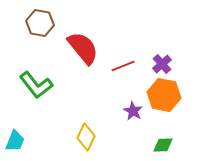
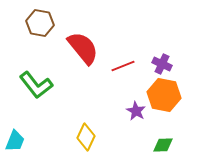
purple cross: rotated 24 degrees counterclockwise
purple star: moved 3 px right
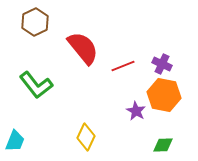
brown hexagon: moved 5 px left, 1 px up; rotated 24 degrees clockwise
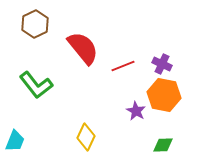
brown hexagon: moved 2 px down
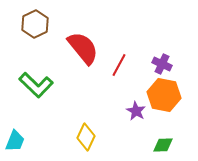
red line: moved 4 px left, 1 px up; rotated 40 degrees counterclockwise
green L-shape: rotated 8 degrees counterclockwise
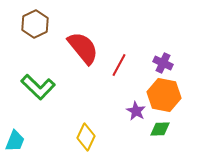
purple cross: moved 1 px right, 1 px up
green L-shape: moved 2 px right, 2 px down
green diamond: moved 3 px left, 16 px up
